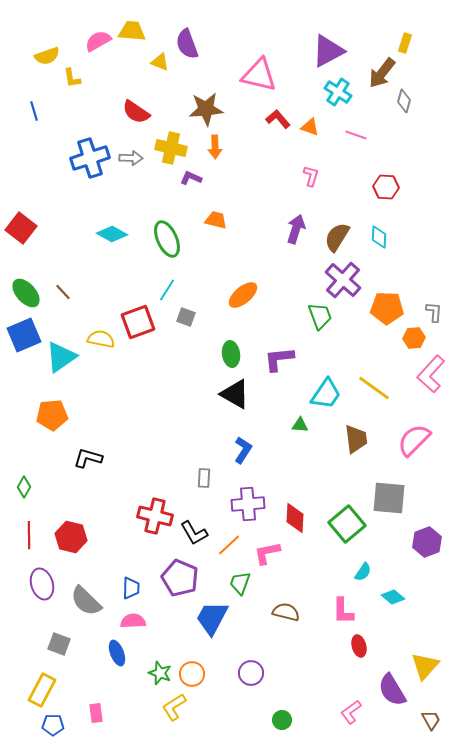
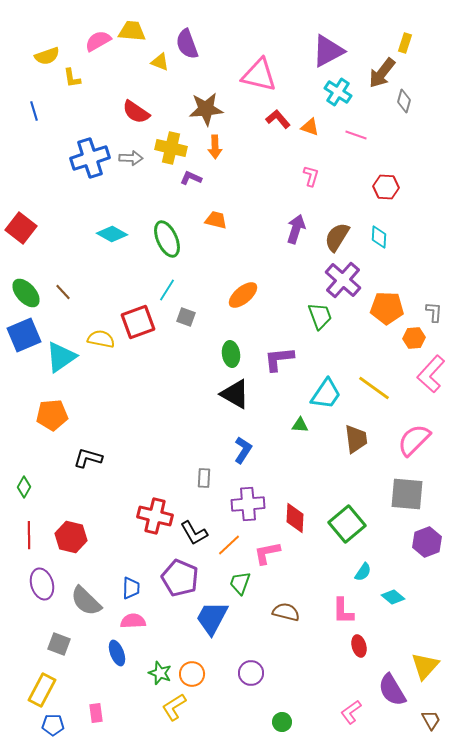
gray square at (389, 498): moved 18 px right, 4 px up
green circle at (282, 720): moved 2 px down
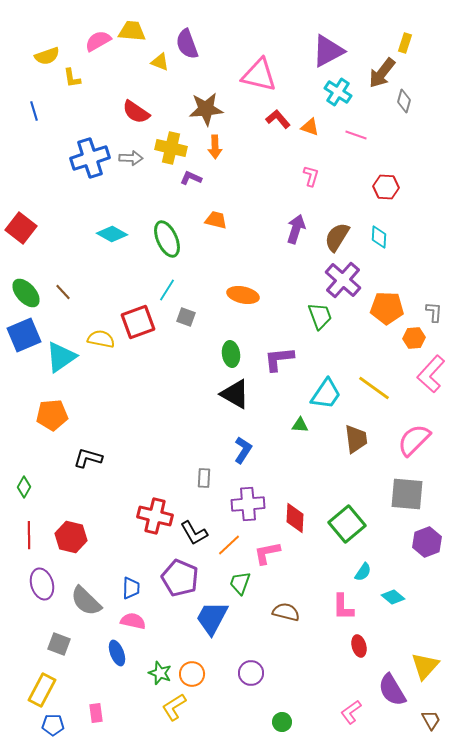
orange ellipse at (243, 295): rotated 52 degrees clockwise
pink L-shape at (343, 611): moved 4 px up
pink semicircle at (133, 621): rotated 15 degrees clockwise
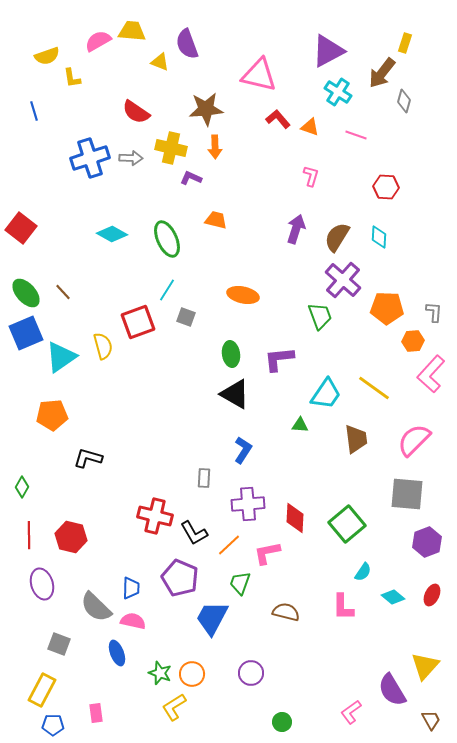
blue square at (24, 335): moved 2 px right, 2 px up
orange hexagon at (414, 338): moved 1 px left, 3 px down
yellow semicircle at (101, 339): moved 2 px right, 7 px down; rotated 64 degrees clockwise
green diamond at (24, 487): moved 2 px left
gray semicircle at (86, 601): moved 10 px right, 6 px down
red ellipse at (359, 646): moved 73 px right, 51 px up; rotated 40 degrees clockwise
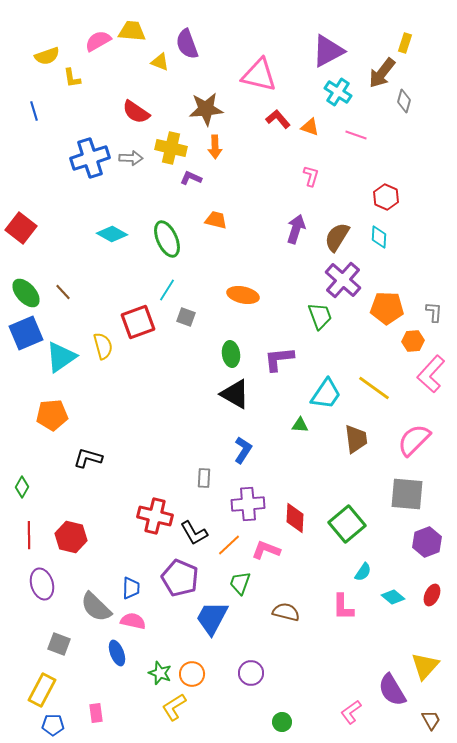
red hexagon at (386, 187): moved 10 px down; rotated 20 degrees clockwise
pink L-shape at (267, 553): moved 1 px left, 3 px up; rotated 32 degrees clockwise
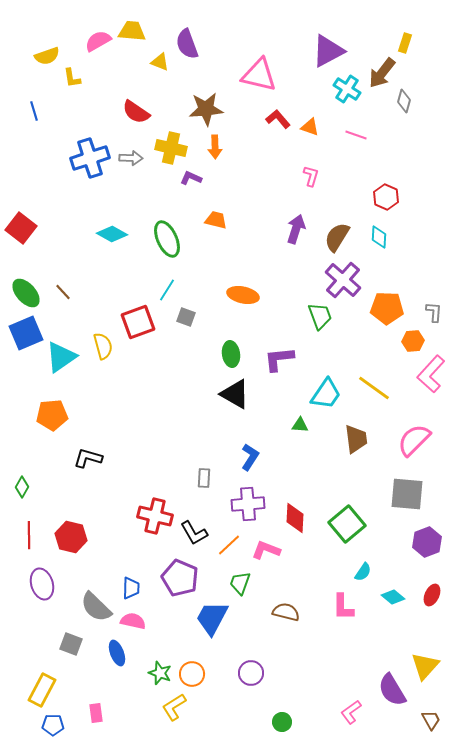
cyan cross at (338, 92): moved 9 px right, 3 px up
blue L-shape at (243, 450): moved 7 px right, 7 px down
gray square at (59, 644): moved 12 px right
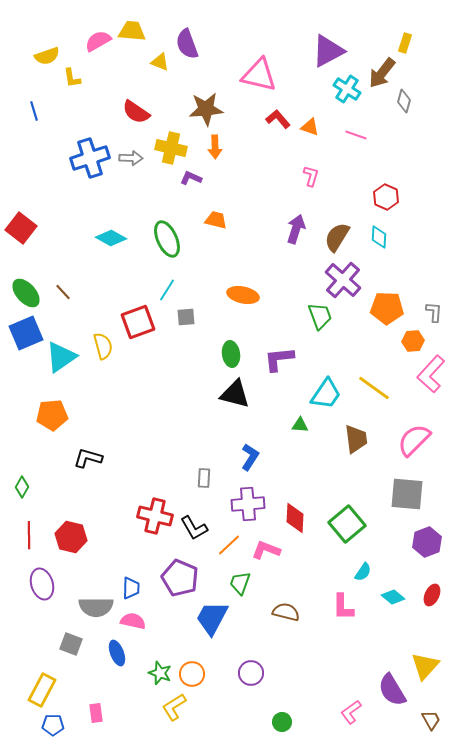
cyan diamond at (112, 234): moved 1 px left, 4 px down
gray square at (186, 317): rotated 24 degrees counterclockwise
black triangle at (235, 394): rotated 16 degrees counterclockwise
black L-shape at (194, 533): moved 5 px up
gray semicircle at (96, 607): rotated 44 degrees counterclockwise
